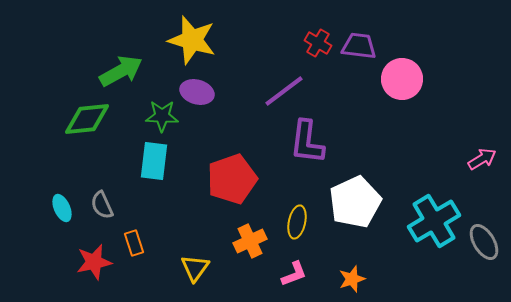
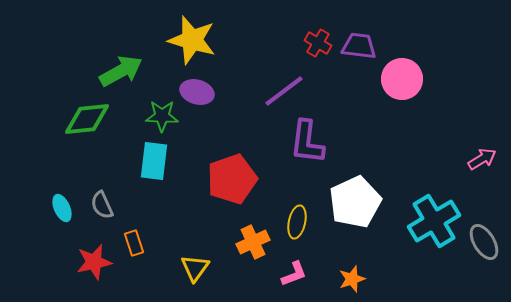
orange cross: moved 3 px right, 1 px down
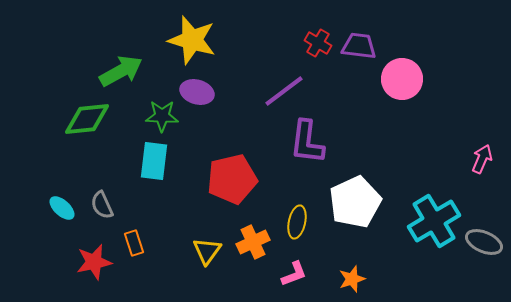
pink arrow: rotated 36 degrees counterclockwise
red pentagon: rotated 6 degrees clockwise
cyan ellipse: rotated 24 degrees counterclockwise
gray ellipse: rotated 36 degrees counterclockwise
yellow triangle: moved 12 px right, 17 px up
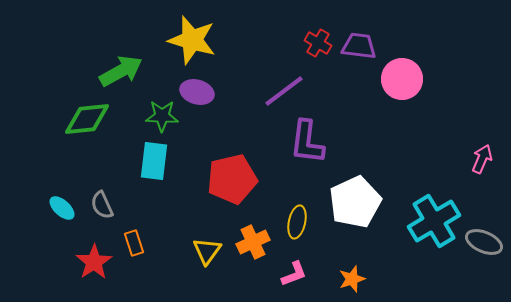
red star: rotated 21 degrees counterclockwise
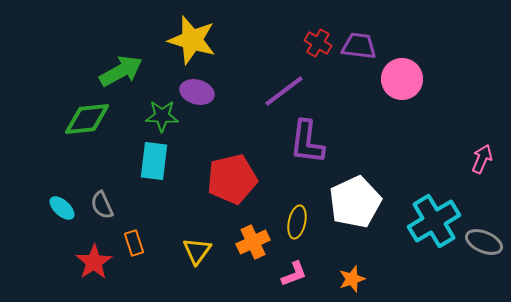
yellow triangle: moved 10 px left
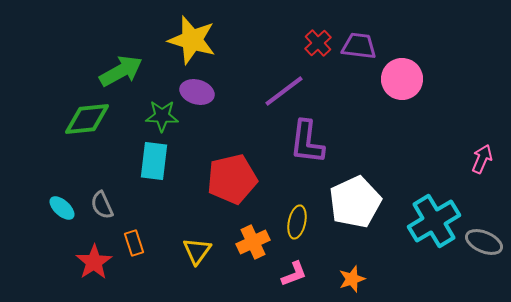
red cross: rotated 16 degrees clockwise
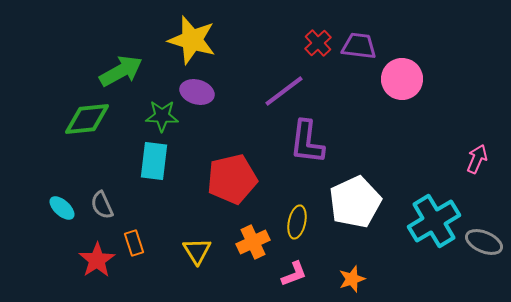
pink arrow: moved 5 px left
yellow triangle: rotated 8 degrees counterclockwise
red star: moved 3 px right, 2 px up
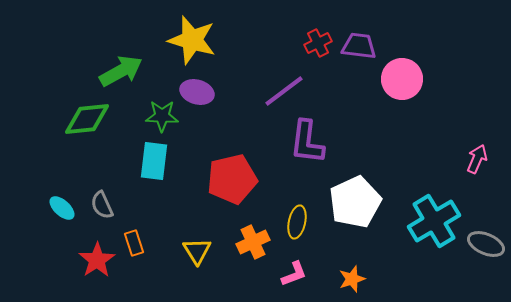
red cross: rotated 16 degrees clockwise
gray ellipse: moved 2 px right, 2 px down
